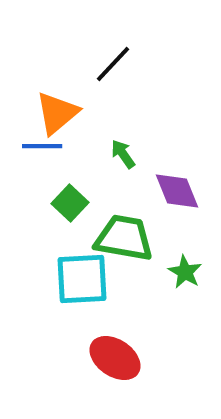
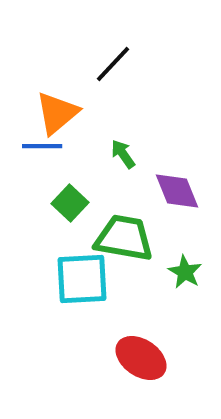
red ellipse: moved 26 px right
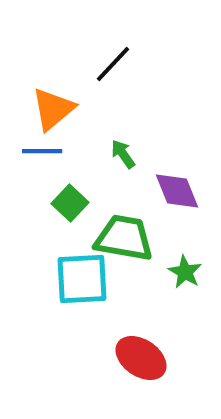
orange triangle: moved 4 px left, 4 px up
blue line: moved 5 px down
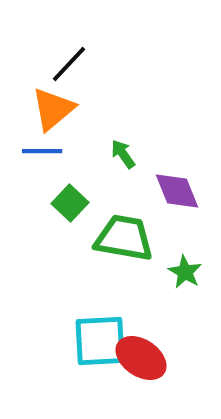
black line: moved 44 px left
cyan square: moved 18 px right, 62 px down
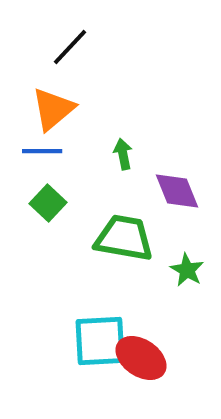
black line: moved 1 px right, 17 px up
green arrow: rotated 24 degrees clockwise
green square: moved 22 px left
green star: moved 2 px right, 2 px up
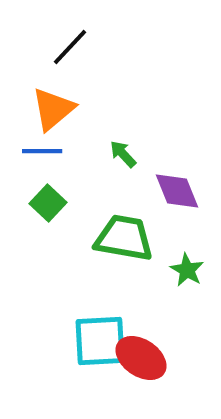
green arrow: rotated 32 degrees counterclockwise
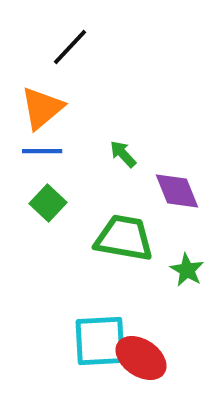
orange triangle: moved 11 px left, 1 px up
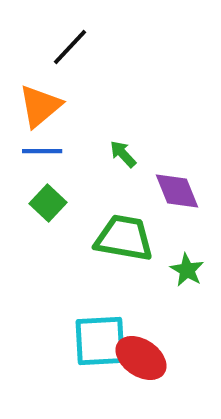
orange triangle: moved 2 px left, 2 px up
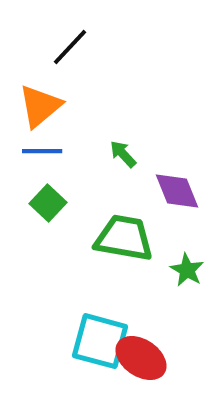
cyan square: rotated 18 degrees clockwise
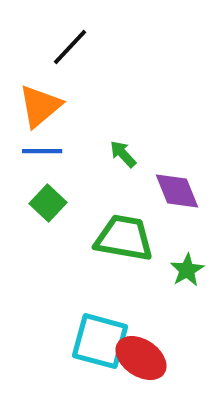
green star: rotated 12 degrees clockwise
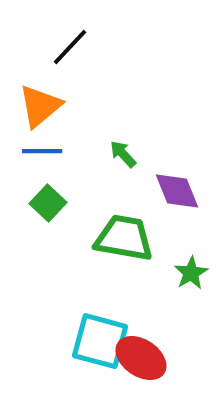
green star: moved 4 px right, 3 px down
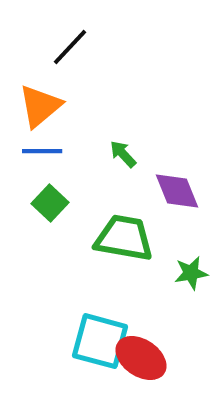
green square: moved 2 px right
green star: rotated 20 degrees clockwise
